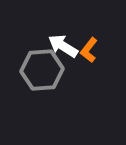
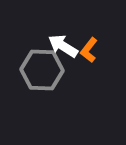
gray hexagon: rotated 6 degrees clockwise
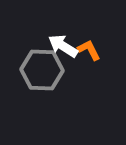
orange L-shape: rotated 115 degrees clockwise
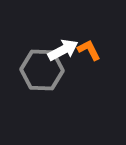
white arrow: moved 4 px down; rotated 120 degrees clockwise
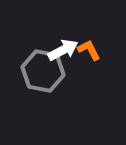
gray hexagon: moved 1 px right, 1 px down; rotated 9 degrees clockwise
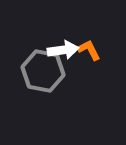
white arrow: rotated 20 degrees clockwise
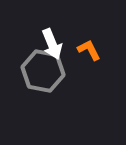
white arrow: moved 11 px left, 6 px up; rotated 76 degrees clockwise
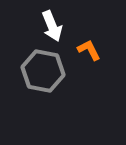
white arrow: moved 18 px up
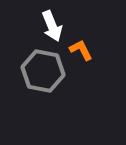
orange L-shape: moved 8 px left
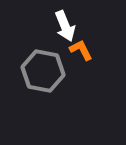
white arrow: moved 13 px right
